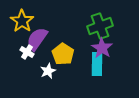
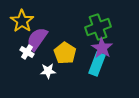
green cross: moved 2 px left, 1 px down
yellow pentagon: moved 2 px right, 1 px up
cyan rectangle: rotated 20 degrees clockwise
white star: rotated 21 degrees clockwise
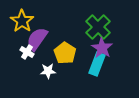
green cross: rotated 25 degrees counterclockwise
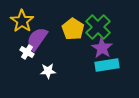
yellow pentagon: moved 8 px right, 24 px up
cyan rectangle: moved 10 px right, 1 px down; rotated 60 degrees clockwise
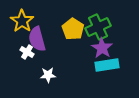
green cross: rotated 20 degrees clockwise
purple semicircle: rotated 50 degrees counterclockwise
white star: moved 4 px down
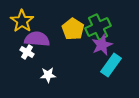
purple semicircle: rotated 110 degrees clockwise
purple star: moved 3 px up; rotated 15 degrees clockwise
cyan rectangle: moved 4 px right; rotated 45 degrees counterclockwise
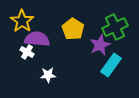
green cross: moved 17 px right
purple star: moved 2 px left
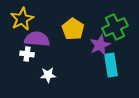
yellow star: moved 2 px up; rotated 10 degrees clockwise
white cross: moved 2 px down; rotated 24 degrees counterclockwise
cyan rectangle: rotated 45 degrees counterclockwise
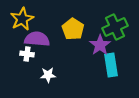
purple star: rotated 10 degrees counterclockwise
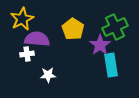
white cross: rotated 16 degrees counterclockwise
